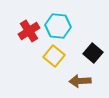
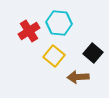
cyan hexagon: moved 1 px right, 3 px up
brown arrow: moved 2 px left, 4 px up
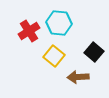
black square: moved 1 px right, 1 px up
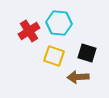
black square: moved 7 px left, 1 px down; rotated 24 degrees counterclockwise
yellow square: rotated 20 degrees counterclockwise
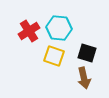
cyan hexagon: moved 5 px down
brown arrow: moved 6 px right, 1 px down; rotated 100 degrees counterclockwise
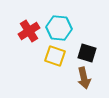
yellow square: moved 1 px right
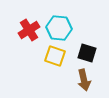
red cross: moved 1 px up
brown arrow: moved 2 px down
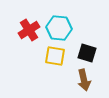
yellow square: rotated 10 degrees counterclockwise
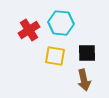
cyan hexagon: moved 2 px right, 5 px up
black square: rotated 18 degrees counterclockwise
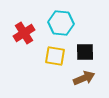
red cross: moved 5 px left, 3 px down
black square: moved 2 px left, 1 px up
brown arrow: moved 2 px up; rotated 100 degrees counterclockwise
